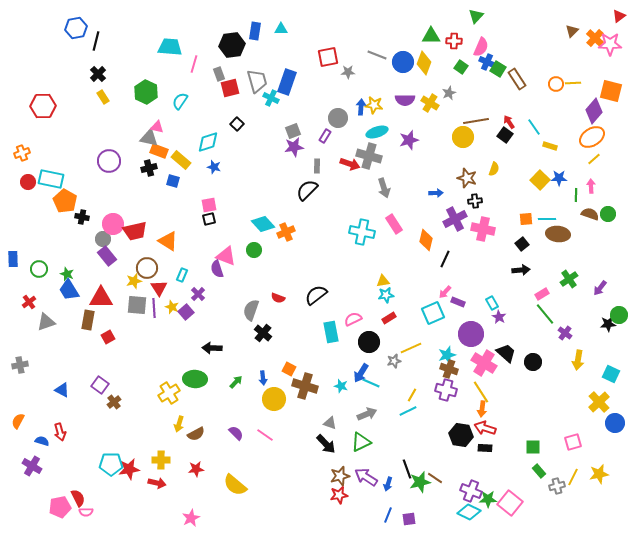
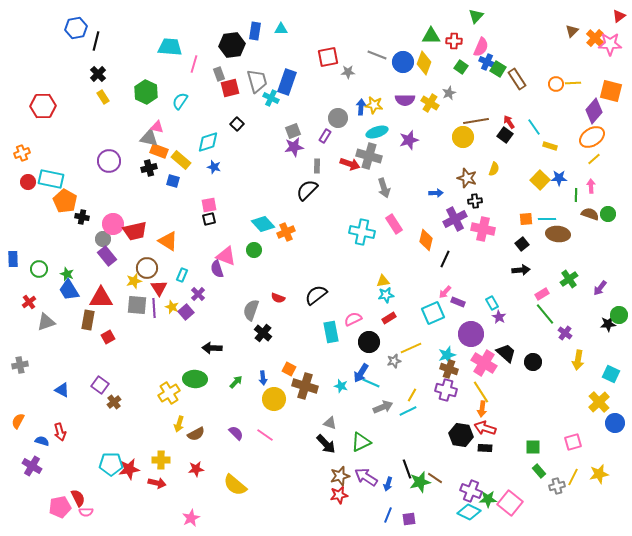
gray arrow at (367, 414): moved 16 px right, 7 px up
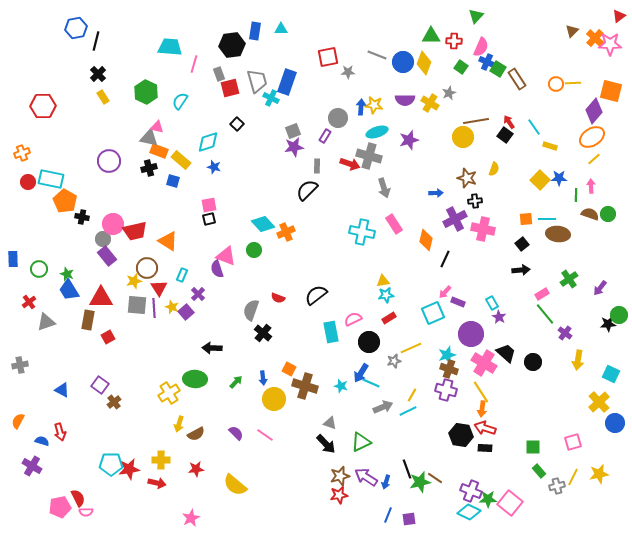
blue arrow at (388, 484): moved 2 px left, 2 px up
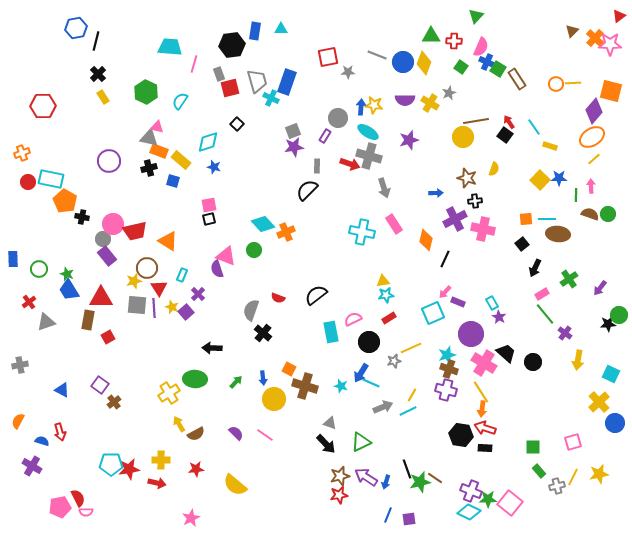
cyan ellipse at (377, 132): moved 9 px left; rotated 50 degrees clockwise
black arrow at (521, 270): moved 14 px right, 2 px up; rotated 120 degrees clockwise
yellow arrow at (179, 424): rotated 133 degrees clockwise
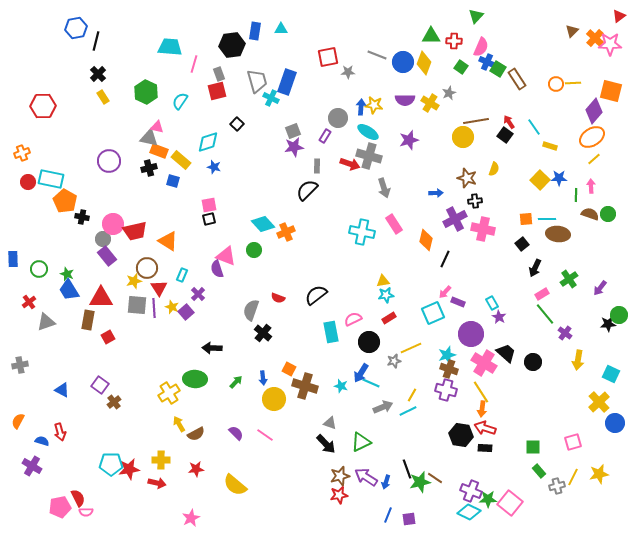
red square at (230, 88): moved 13 px left, 3 px down
